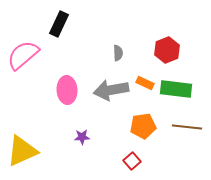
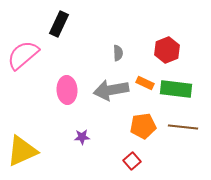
brown line: moved 4 px left
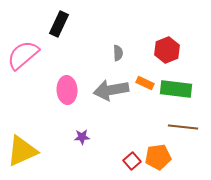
orange pentagon: moved 15 px right, 31 px down
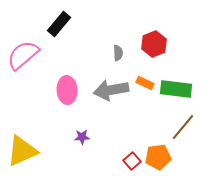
black rectangle: rotated 15 degrees clockwise
red hexagon: moved 13 px left, 6 px up
brown line: rotated 56 degrees counterclockwise
